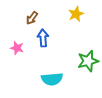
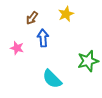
yellow star: moved 10 px left
cyan semicircle: rotated 50 degrees clockwise
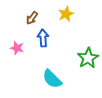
green star: moved 3 px up; rotated 15 degrees counterclockwise
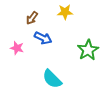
yellow star: moved 1 px left, 2 px up; rotated 21 degrees clockwise
blue arrow: rotated 120 degrees clockwise
green star: moved 8 px up
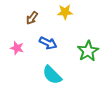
blue arrow: moved 5 px right, 5 px down
green star: moved 1 px down
cyan semicircle: moved 4 px up
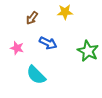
green star: rotated 15 degrees counterclockwise
cyan semicircle: moved 16 px left
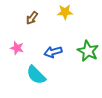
blue arrow: moved 5 px right, 9 px down; rotated 138 degrees clockwise
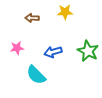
brown arrow: rotated 56 degrees clockwise
pink star: rotated 24 degrees counterclockwise
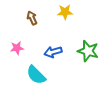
brown arrow: rotated 64 degrees clockwise
green star: rotated 10 degrees counterclockwise
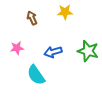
cyan semicircle: rotated 10 degrees clockwise
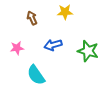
blue arrow: moved 7 px up
